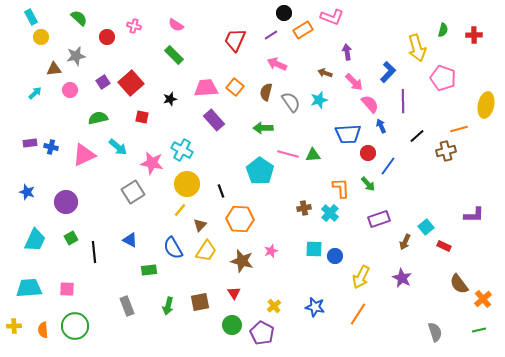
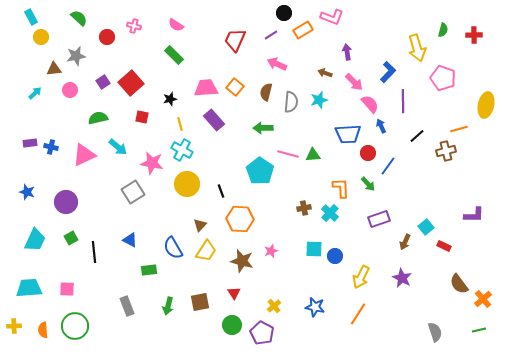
gray semicircle at (291, 102): rotated 40 degrees clockwise
yellow line at (180, 210): moved 86 px up; rotated 56 degrees counterclockwise
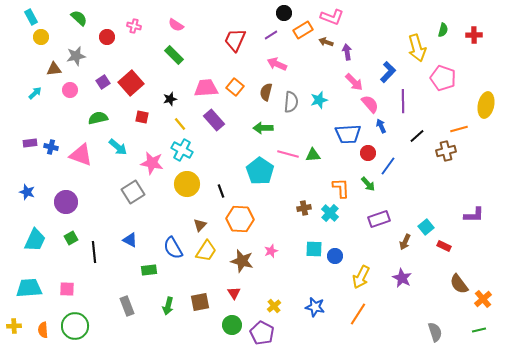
brown arrow at (325, 73): moved 1 px right, 31 px up
yellow line at (180, 124): rotated 24 degrees counterclockwise
pink triangle at (84, 155): moved 3 px left; rotated 45 degrees clockwise
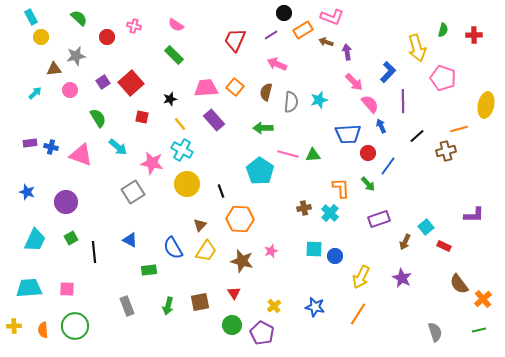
green semicircle at (98, 118): rotated 72 degrees clockwise
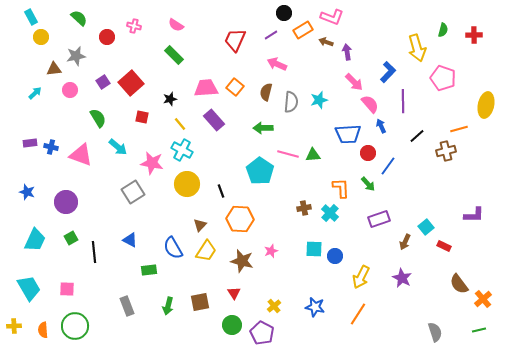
cyan trapezoid at (29, 288): rotated 64 degrees clockwise
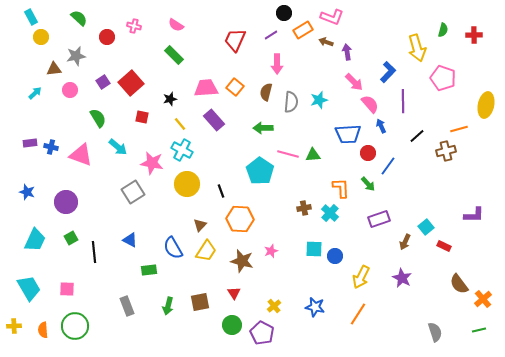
pink arrow at (277, 64): rotated 114 degrees counterclockwise
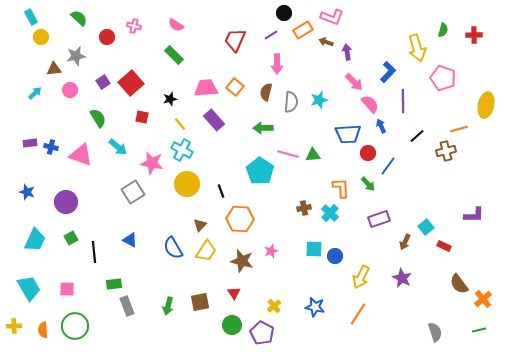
green rectangle at (149, 270): moved 35 px left, 14 px down
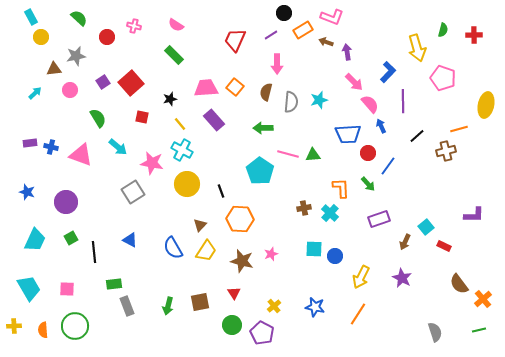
pink star at (271, 251): moved 3 px down
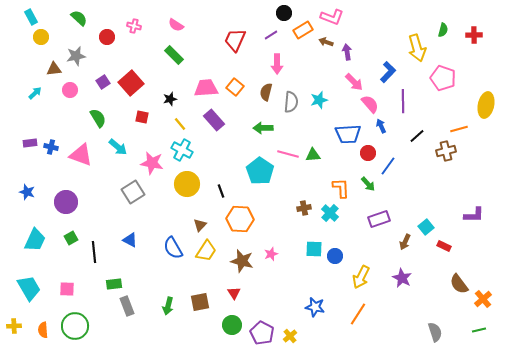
yellow cross at (274, 306): moved 16 px right, 30 px down
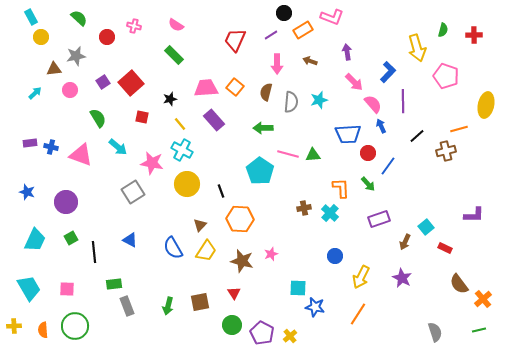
brown arrow at (326, 42): moved 16 px left, 19 px down
pink pentagon at (443, 78): moved 3 px right, 2 px up
pink semicircle at (370, 104): moved 3 px right
red rectangle at (444, 246): moved 1 px right, 2 px down
cyan square at (314, 249): moved 16 px left, 39 px down
